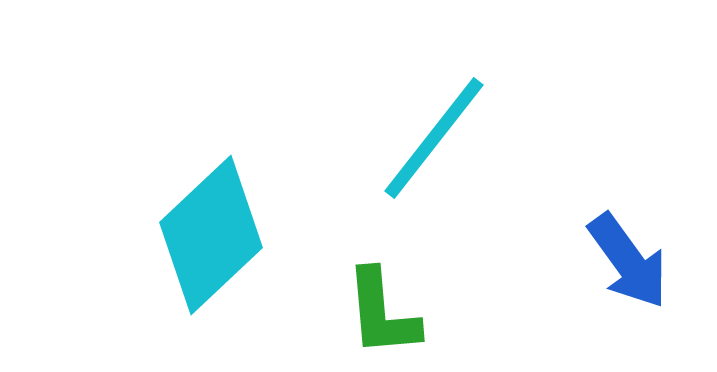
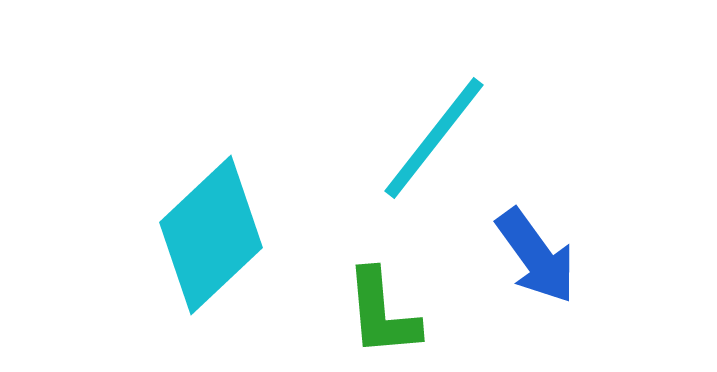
blue arrow: moved 92 px left, 5 px up
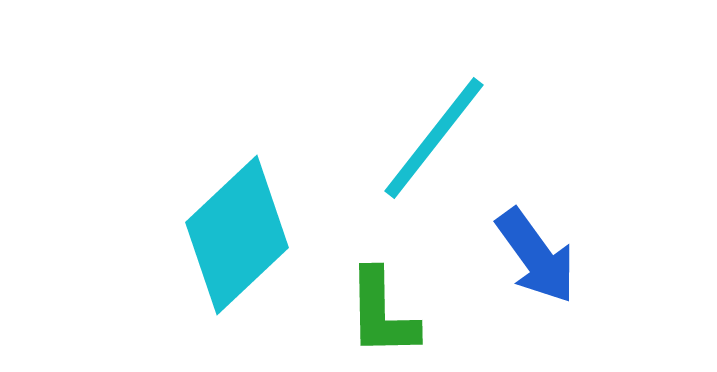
cyan diamond: moved 26 px right
green L-shape: rotated 4 degrees clockwise
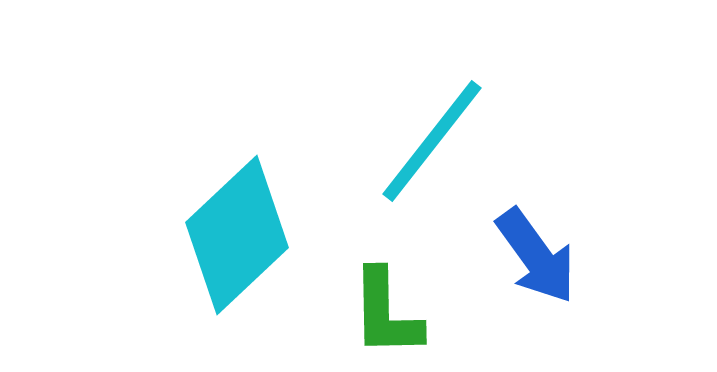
cyan line: moved 2 px left, 3 px down
green L-shape: moved 4 px right
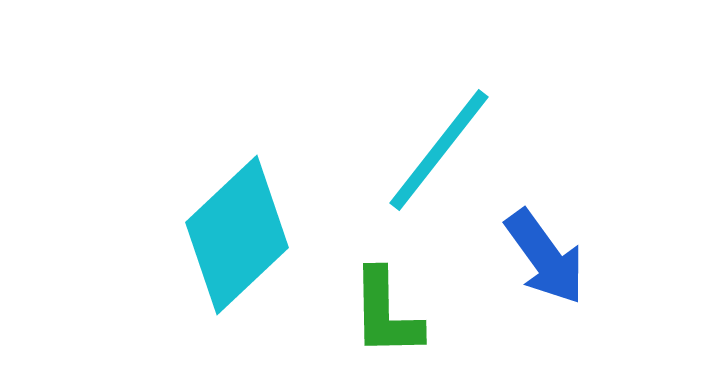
cyan line: moved 7 px right, 9 px down
blue arrow: moved 9 px right, 1 px down
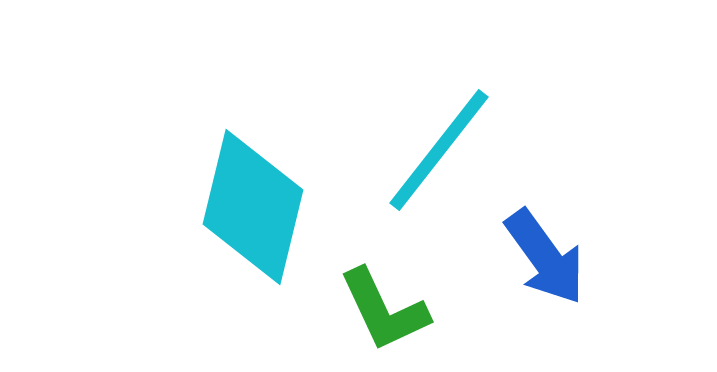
cyan diamond: moved 16 px right, 28 px up; rotated 33 degrees counterclockwise
green L-shape: moved 2 px left, 3 px up; rotated 24 degrees counterclockwise
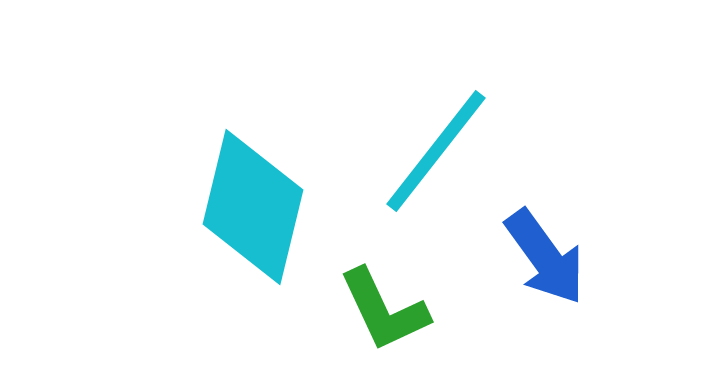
cyan line: moved 3 px left, 1 px down
